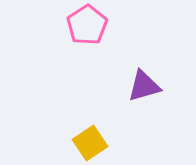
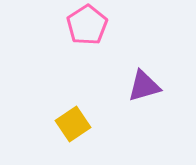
yellow square: moved 17 px left, 19 px up
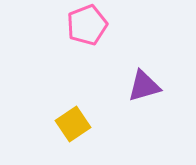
pink pentagon: rotated 12 degrees clockwise
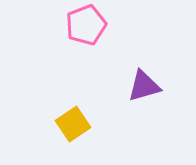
pink pentagon: moved 1 px left
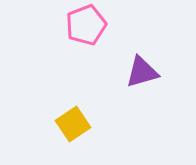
purple triangle: moved 2 px left, 14 px up
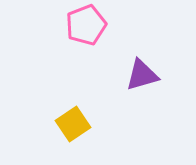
purple triangle: moved 3 px down
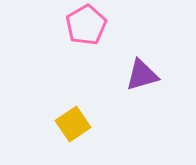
pink pentagon: rotated 9 degrees counterclockwise
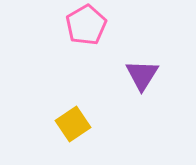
purple triangle: rotated 42 degrees counterclockwise
